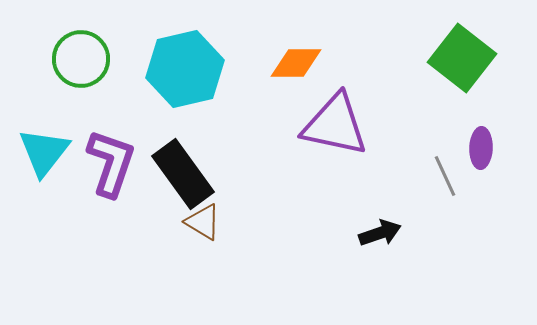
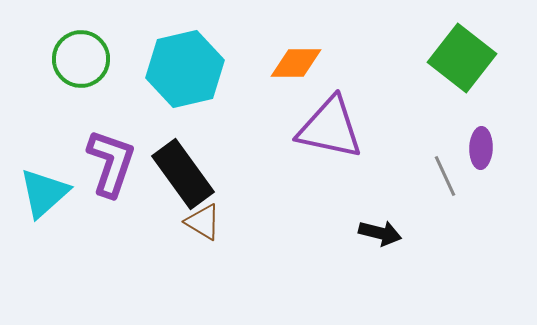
purple triangle: moved 5 px left, 3 px down
cyan triangle: moved 41 px down; rotated 10 degrees clockwise
black arrow: rotated 33 degrees clockwise
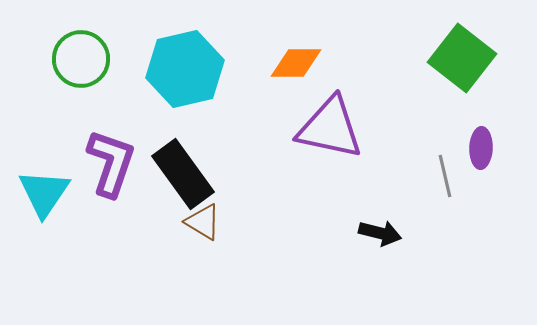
gray line: rotated 12 degrees clockwise
cyan triangle: rotated 14 degrees counterclockwise
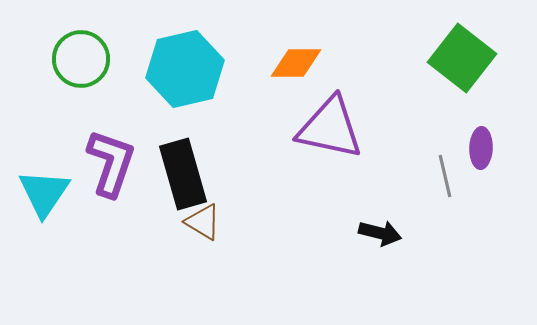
black rectangle: rotated 20 degrees clockwise
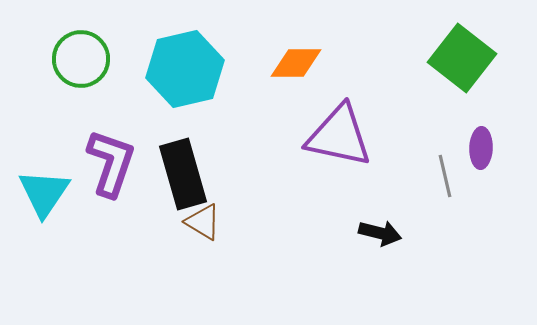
purple triangle: moved 9 px right, 8 px down
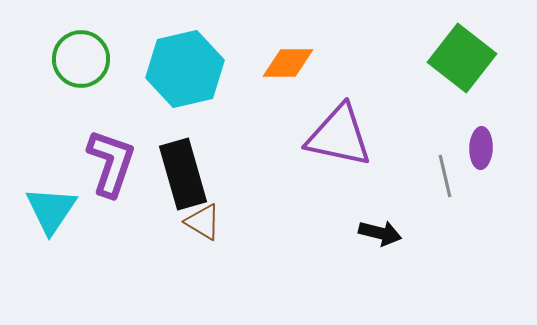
orange diamond: moved 8 px left
cyan triangle: moved 7 px right, 17 px down
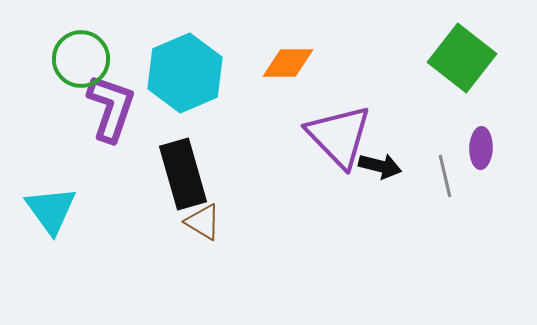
cyan hexagon: moved 4 px down; rotated 10 degrees counterclockwise
purple triangle: rotated 34 degrees clockwise
purple L-shape: moved 55 px up
cyan triangle: rotated 10 degrees counterclockwise
black arrow: moved 67 px up
